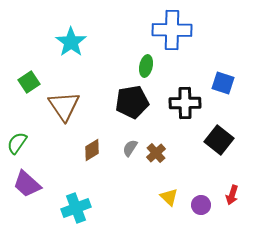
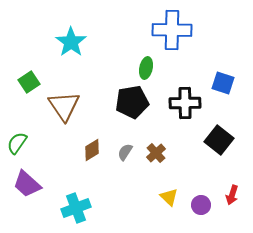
green ellipse: moved 2 px down
gray semicircle: moved 5 px left, 4 px down
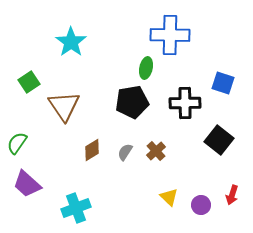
blue cross: moved 2 px left, 5 px down
brown cross: moved 2 px up
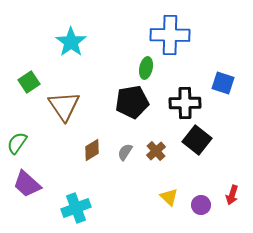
black square: moved 22 px left
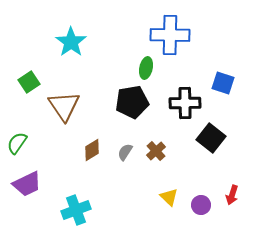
black square: moved 14 px right, 2 px up
purple trapezoid: rotated 68 degrees counterclockwise
cyan cross: moved 2 px down
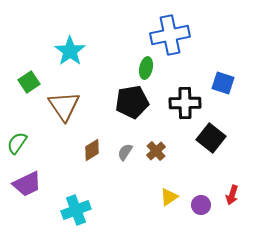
blue cross: rotated 12 degrees counterclockwise
cyan star: moved 1 px left, 9 px down
yellow triangle: rotated 42 degrees clockwise
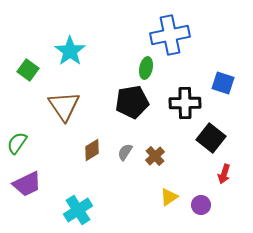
green square: moved 1 px left, 12 px up; rotated 20 degrees counterclockwise
brown cross: moved 1 px left, 5 px down
red arrow: moved 8 px left, 21 px up
cyan cross: moved 2 px right; rotated 12 degrees counterclockwise
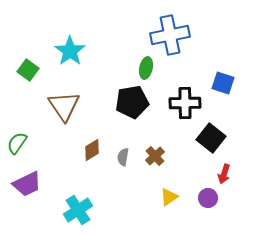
gray semicircle: moved 2 px left, 5 px down; rotated 24 degrees counterclockwise
purple circle: moved 7 px right, 7 px up
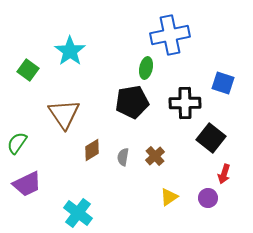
brown triangle: moved 8 px down
cyan cross: moved 3 px down; rotated 20 degrees counterclockwise
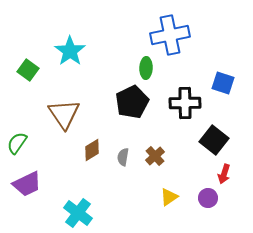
green ellipse: rotated 10 degrees counterclockwise
black pentagon: rotated 16 degrees counterclockwise
black square: moved 3 px right, 2 px down
